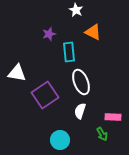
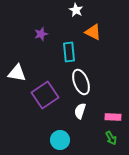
purple star: moved 8 px left
green arrow: moved 9 px right, 4 px down
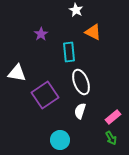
purple star: rotated 16 degrees counterclockwise
pink rectangle: rotated 42 degrees counterclockwise
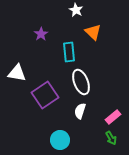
orange triangle: rotated 18 degrees clockwise
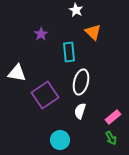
white ellipse: rotated 35 degrees clockwise
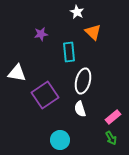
white star: moved 1 px right, 2 px down
purple star: rotated 24 degrees clockwise
white ellipse: moved 2 px right, 1 px up
white semicircle: moved 2 px up; rotated 35 degrees counterclockwise
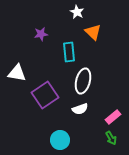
white semicircle: rotated 91 degrees counterclockwise
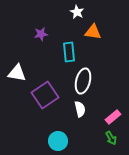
orange triangle: rotated 36 degrees counterclockwise
white semicircle: rotated 84 degrees counterclockwise
cyan circle: moved 2 px left, 1 px down
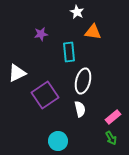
white triangle: rotated 36 degrees counterclockwise
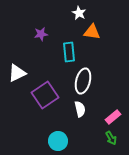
white star: moved 2 px right, 1 px down
orange triangle: moved 1 px left
